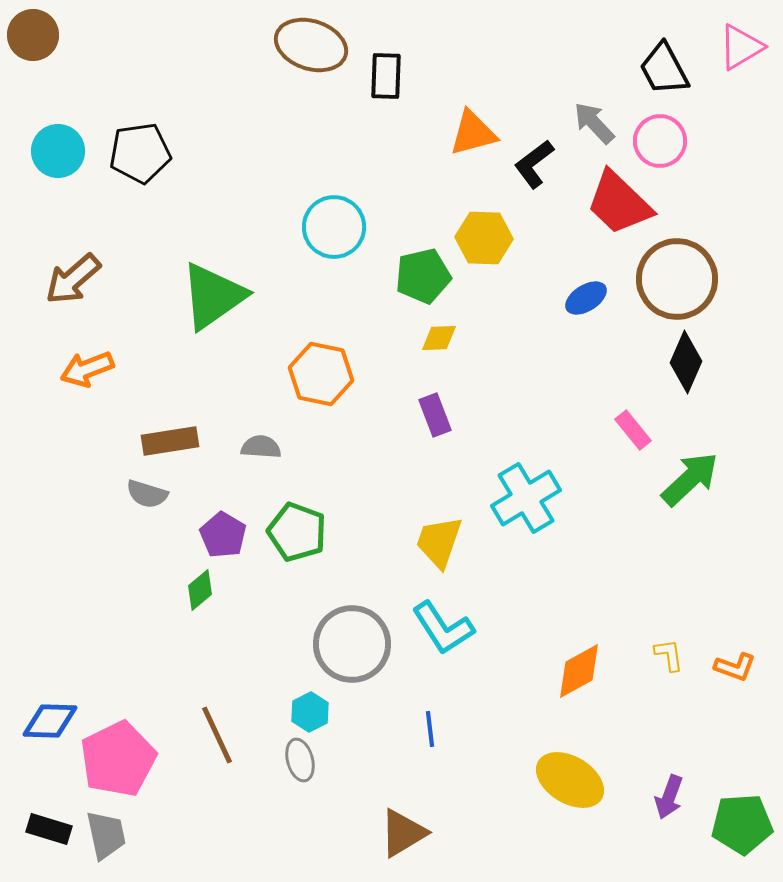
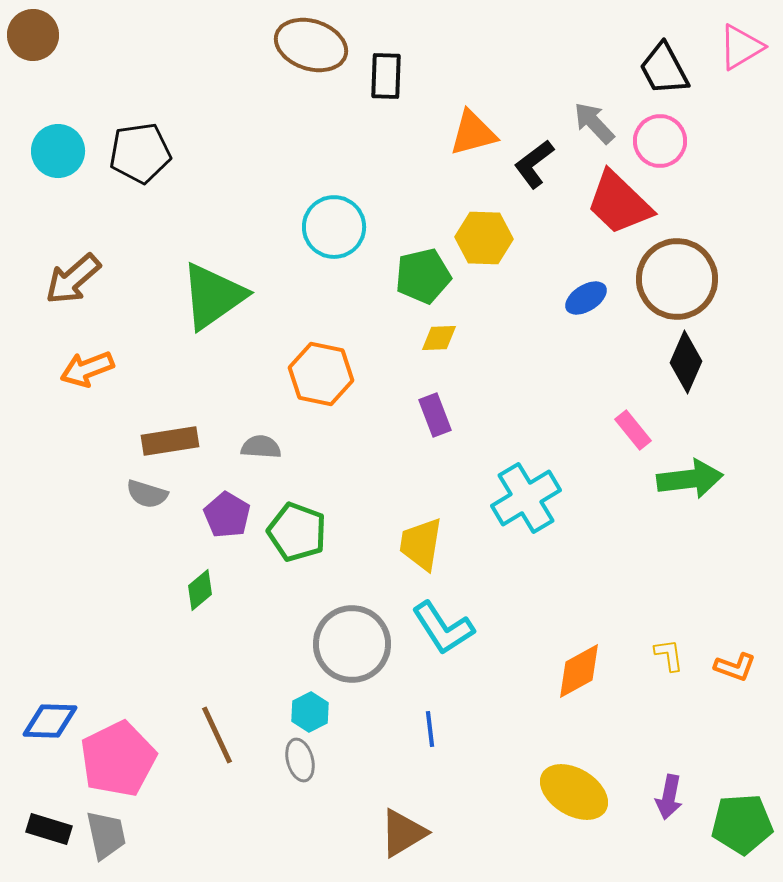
green arrow at (690, 479): rotated 36 degrees clockwise
purple pentagon at (223, 535): moved 4 px right, 20 px up
yellow trapezoid at (439, 542): moved 18 px left, 2 px down; rotated 10 degrees counterclockwise
yellow ellipse at (570, 780): moved 4 px right, 12 px down
purple arrow at (669, 797): rotated 9 degrees counterclockwise
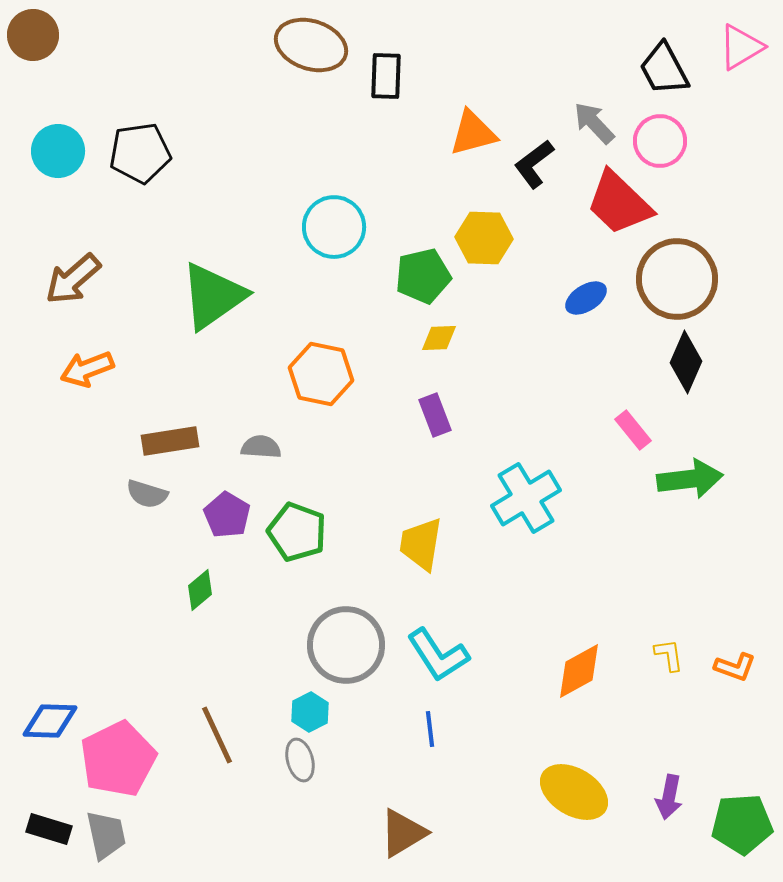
cyan L-shape at (443, 628): moved 5 px left, 27 px down
gray circle at (352, 644): moved 6 px left, 1 px down
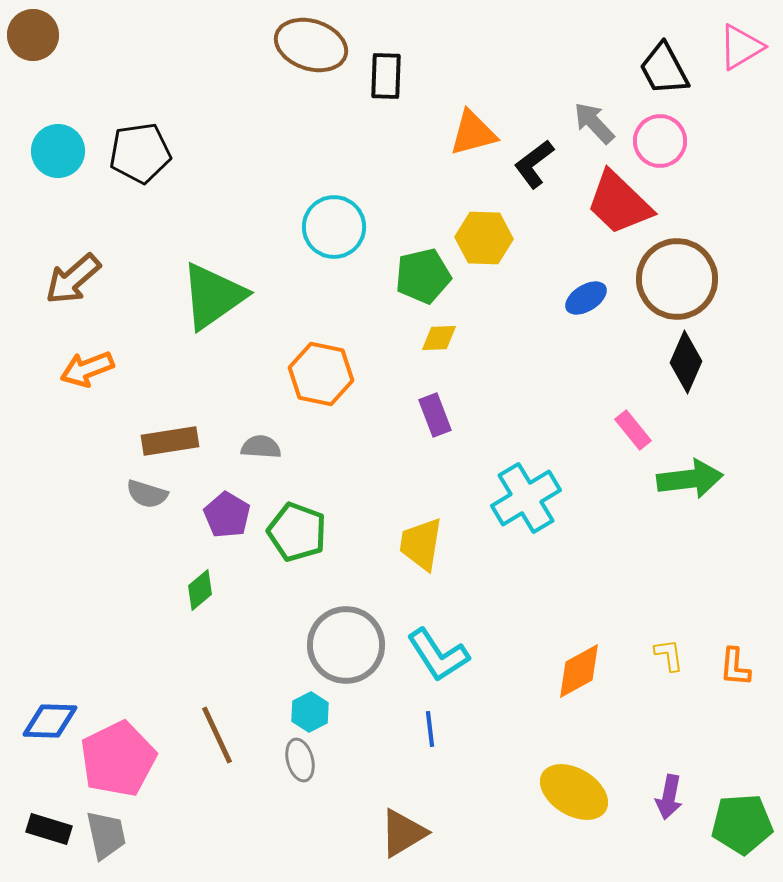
orange L-shape at (735, 667): rotated 75 degrees clockwise
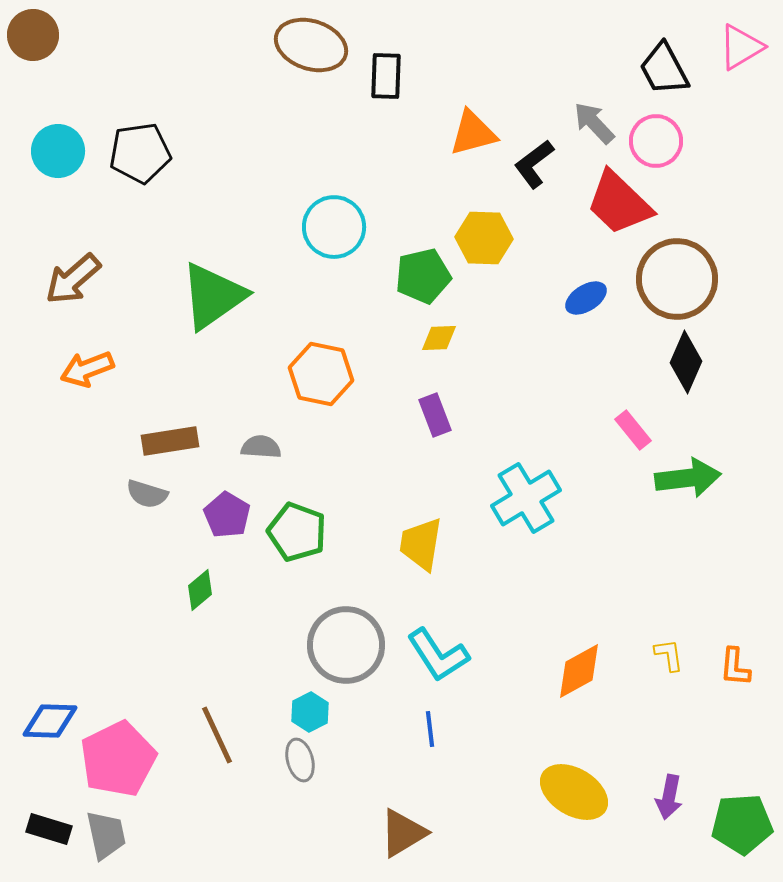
pink circle at (660, 141): moved 4 px left
green arrow at (690, 479): moved 2 px left, 1 px up
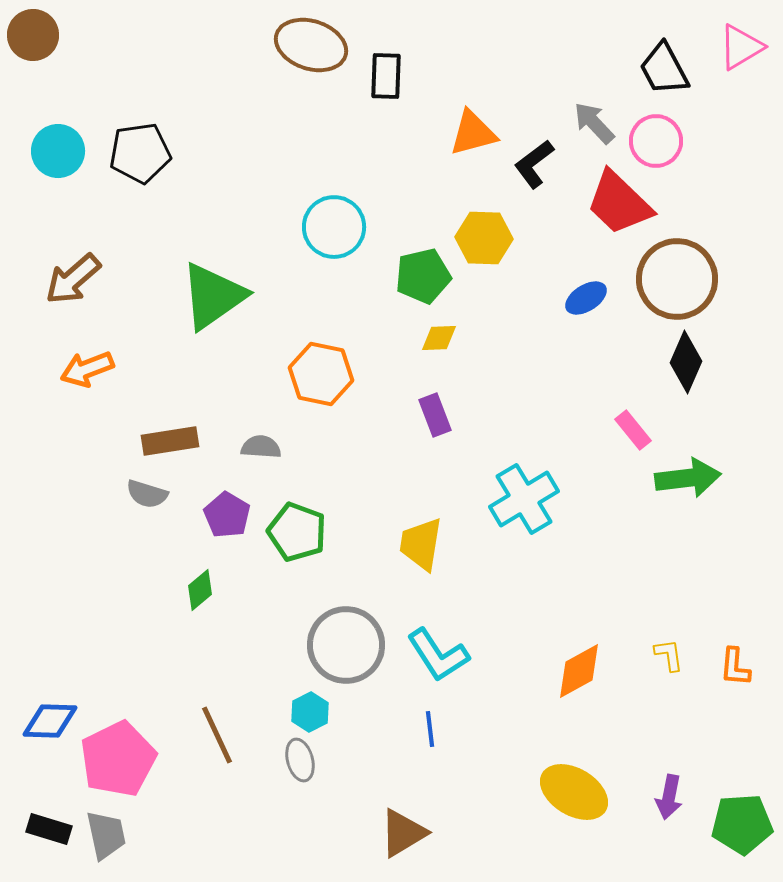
cyan cross at (526, 498): moved 2 px left, 1 px down
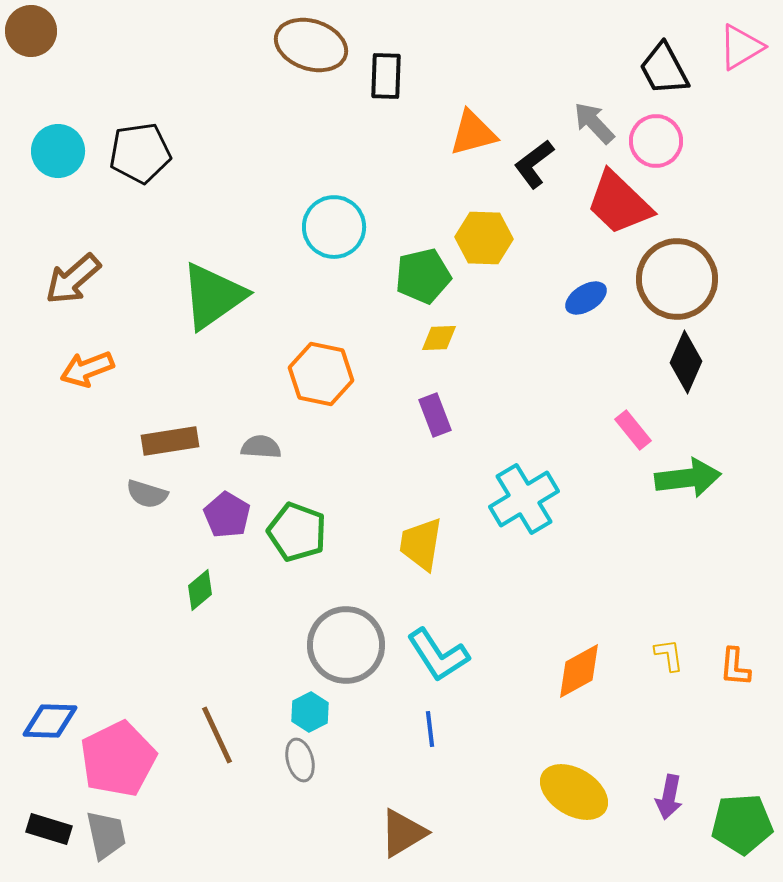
brown circle at (33, 35): moved 2 px left, 4 px up
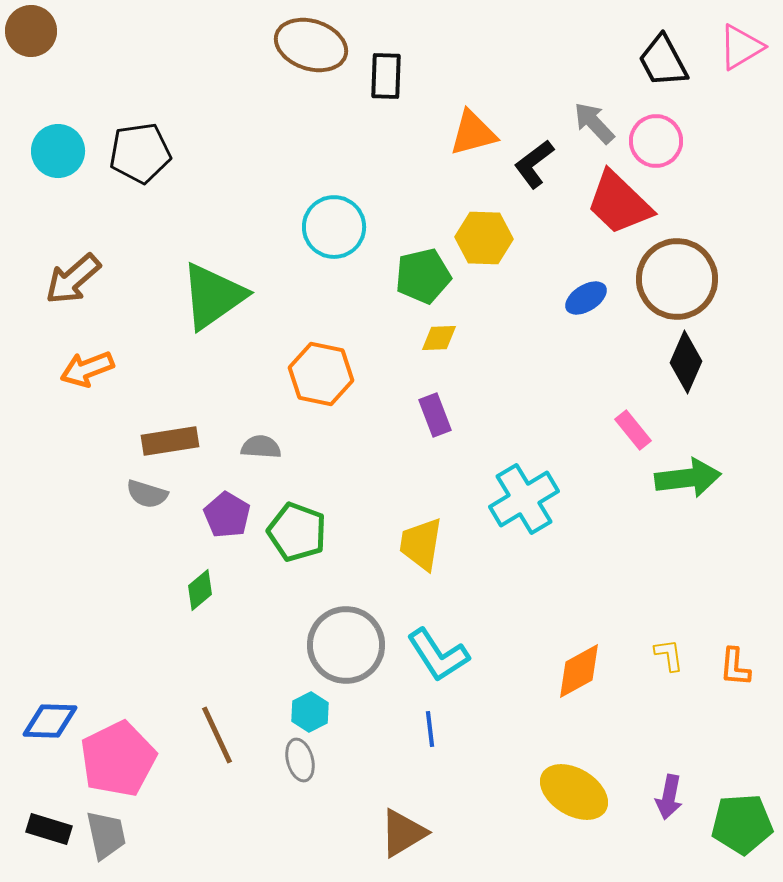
black trapezoid at (664, 69): moved 1 px left, 8 px up
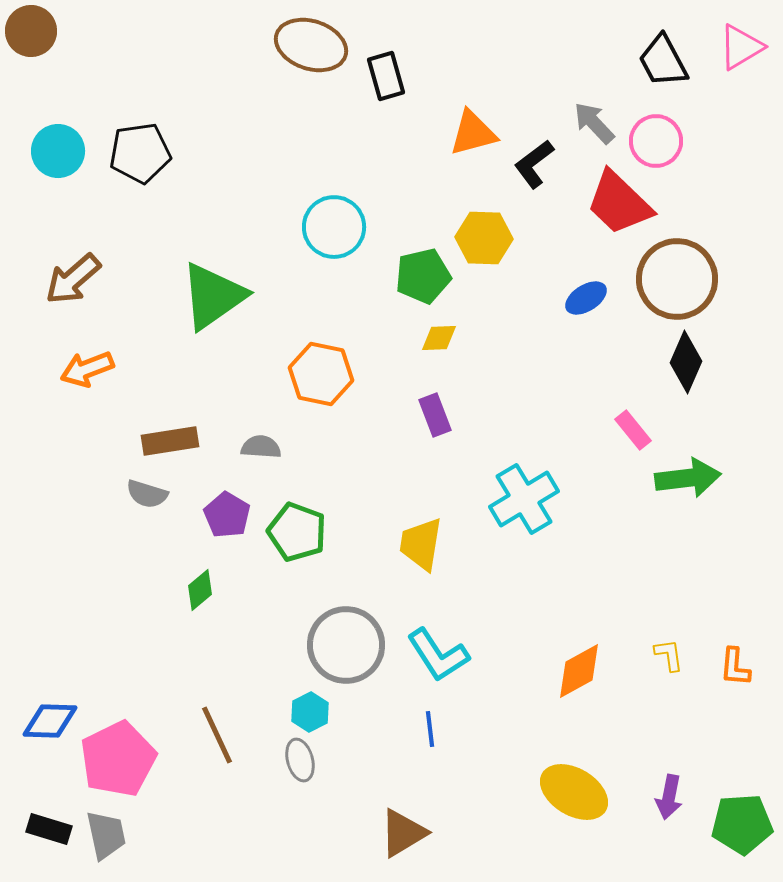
black rectangle at (386, 76): rotated 18 degrees counterclockwise
